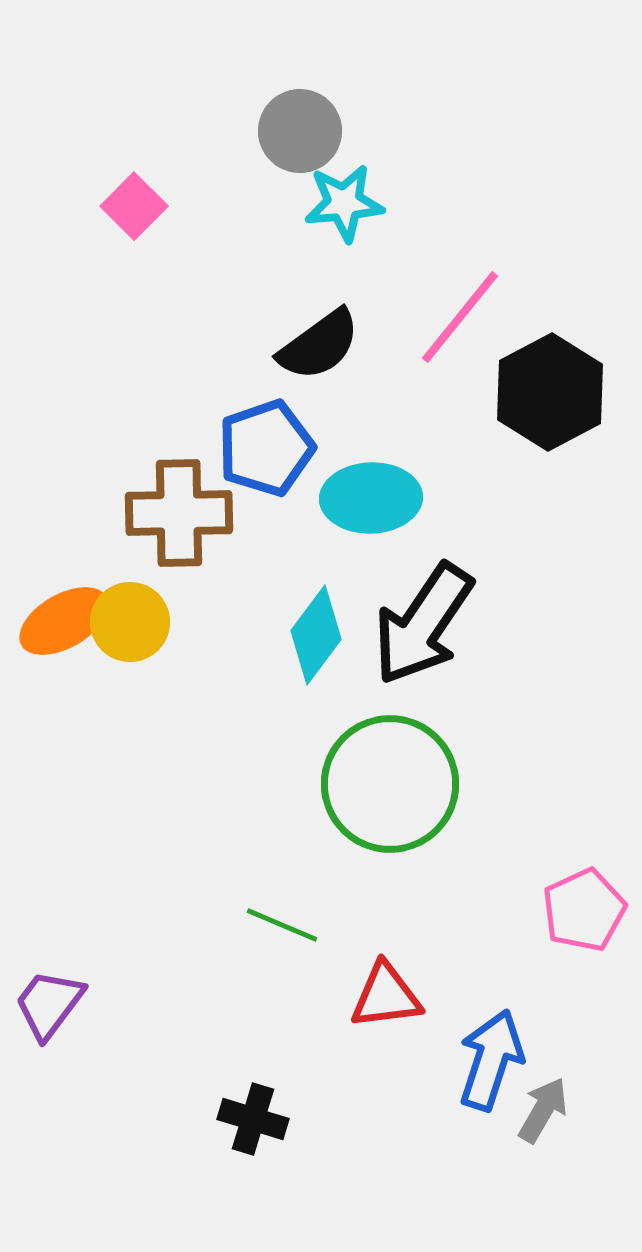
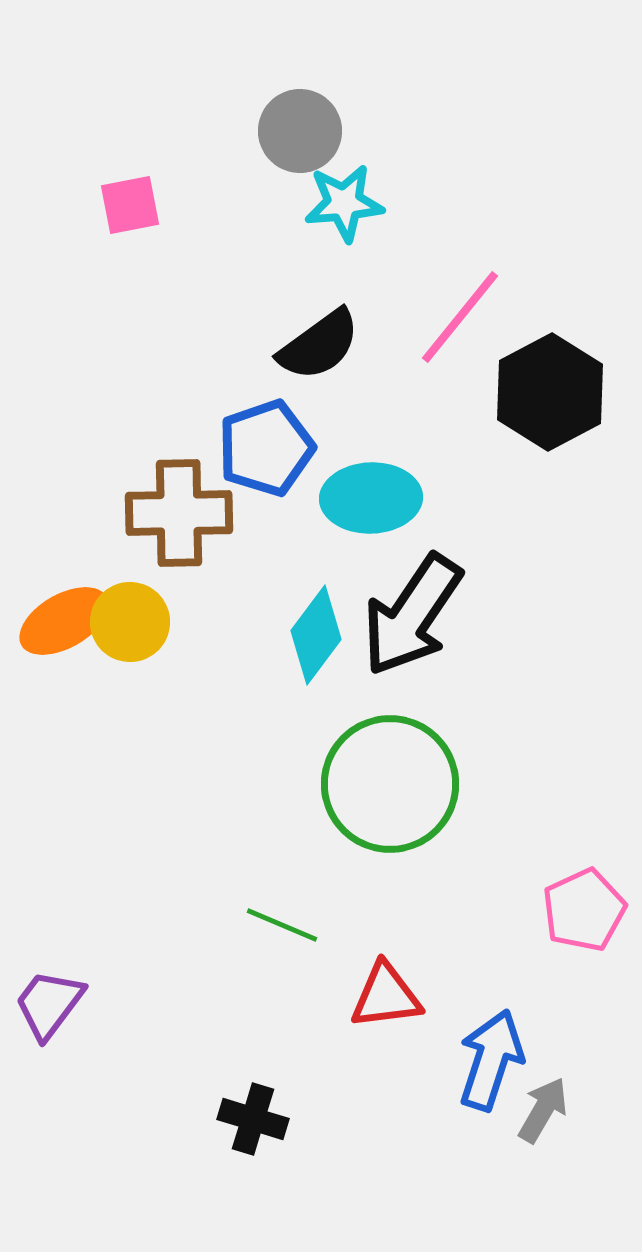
pink square: moved 4 px left, 1 px up; rotated 34 degrees clockwise
black arrow: moved 11 px left, 9 px up
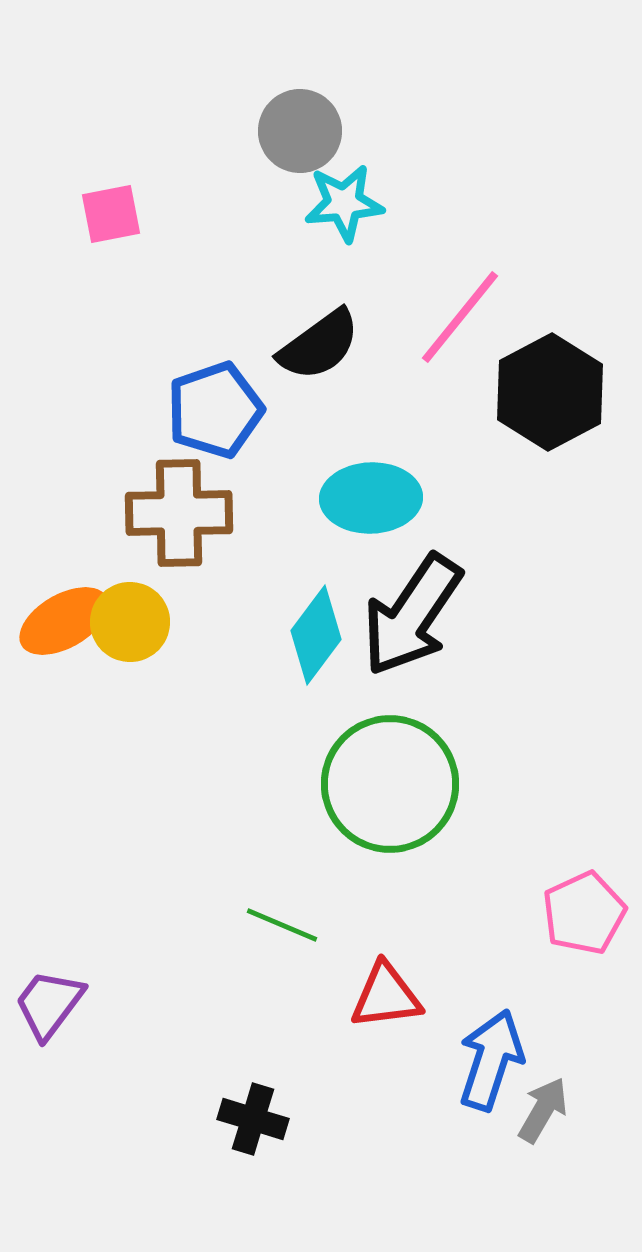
pink square: moved 19 px left, 9 px down
blue pentagon: moved 51 px left, 38 px up
pink pentagon: moved 3 px down
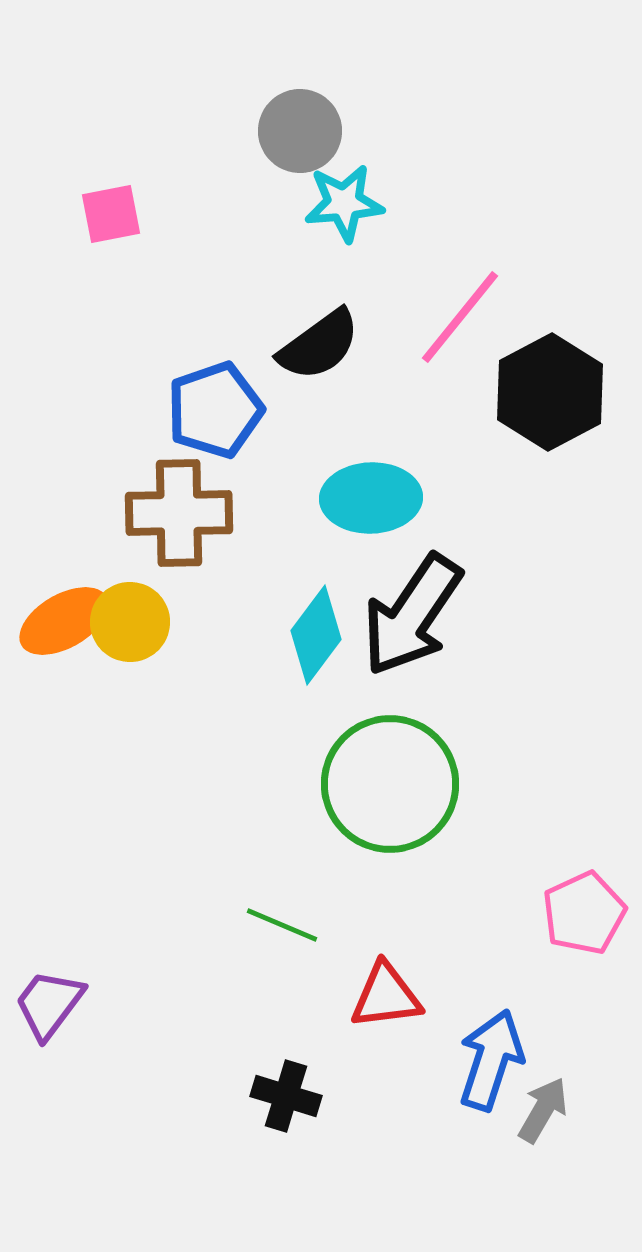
black cross: moved 33 px right, 23 px up
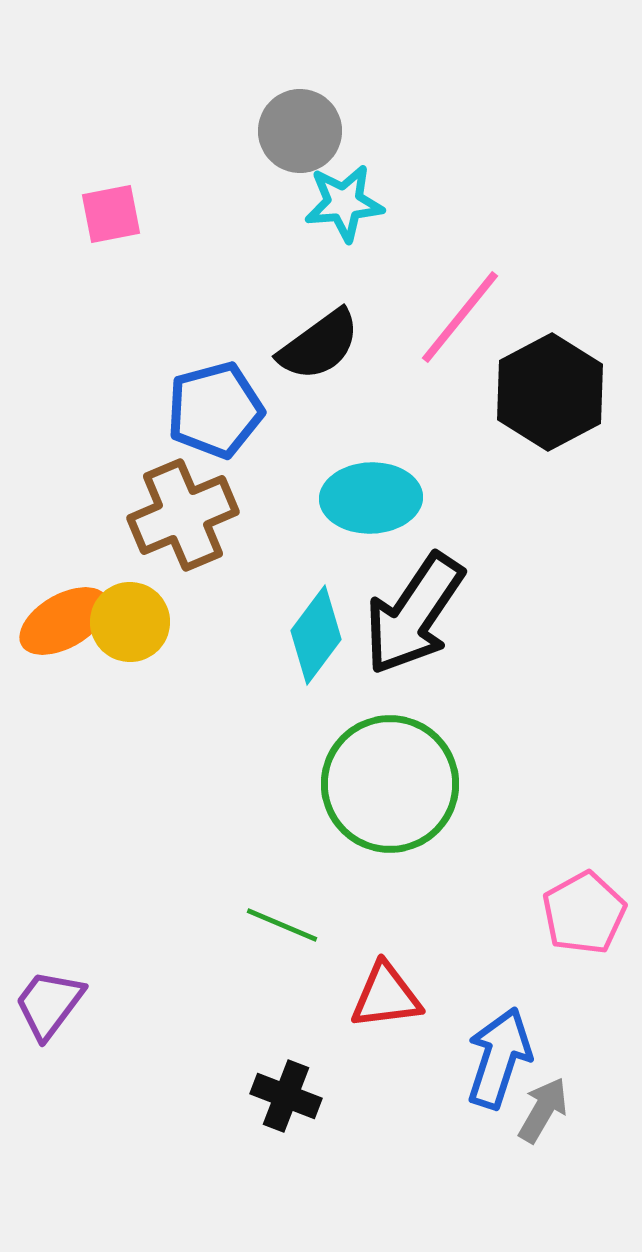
blue pentagon: rotated 4 degrees clockwise
brown cross: moved 4 px right, 2 px down; rotated 22 degrees counterclockwise
black arrow: moved 2 px right, 1 px up
pink pentagon: rotated 4 degrees counterclockwise
blue arrow: moved 8 px right, 2 px up
black cross: rotated 4 degrees clockwise
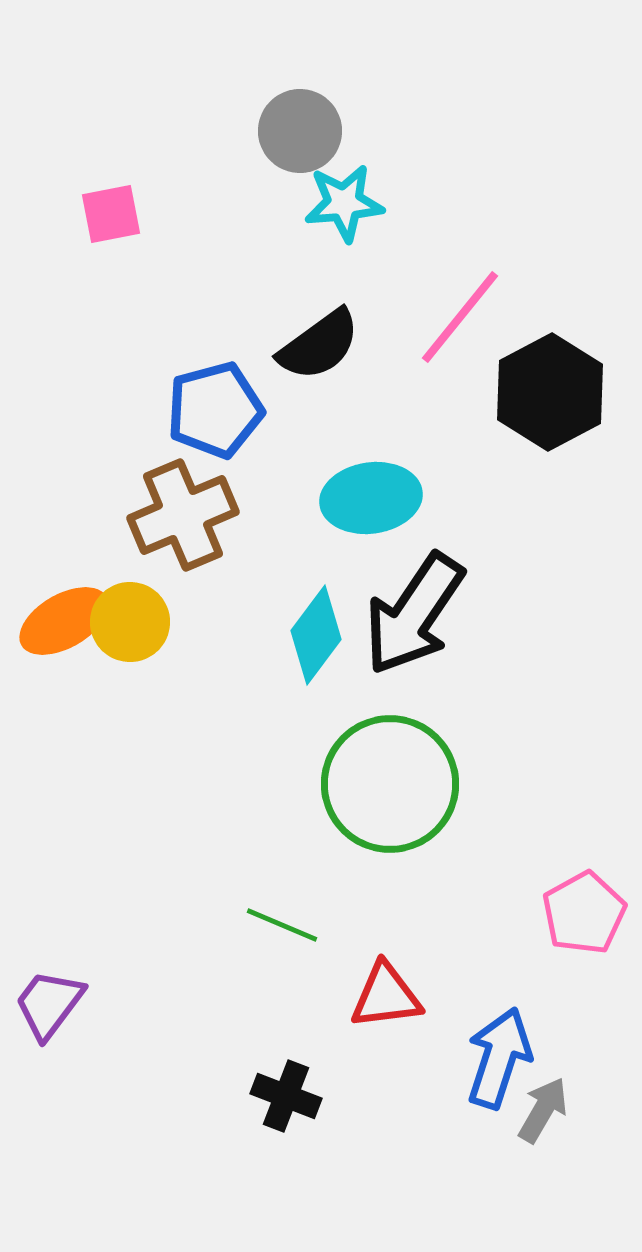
cyan ellipse: rotated 6 degrees counterclockwise
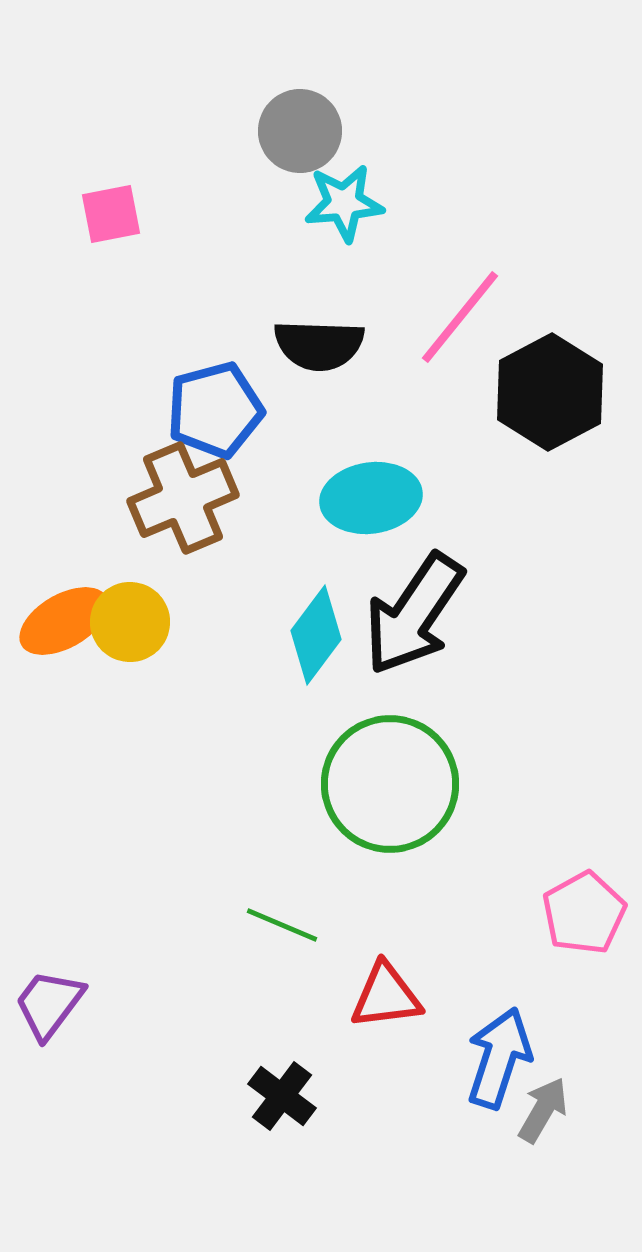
black semicircle: rotated 38 degrees clockwise
brown cross: moved 17 px up
black cross: moved 4 px left; rotated 16 degrees clockwise
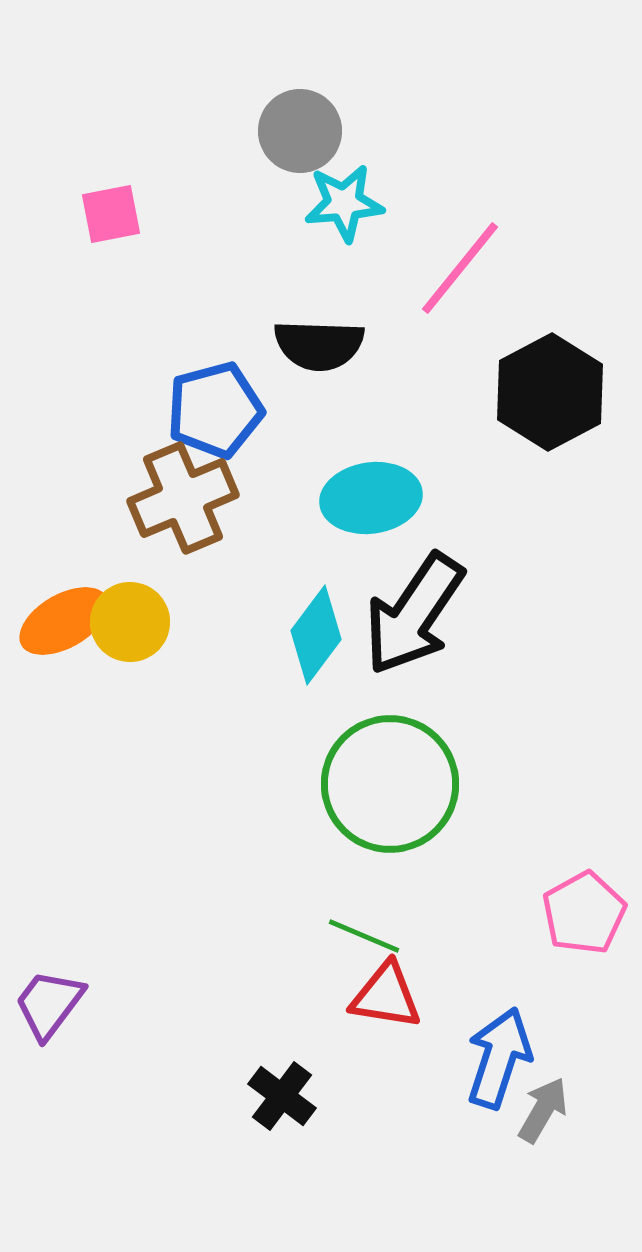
pink line: moved 49 px up
green line: moved 82 px right, 11 px down
red triangle: rotated 16 degrees clockwise
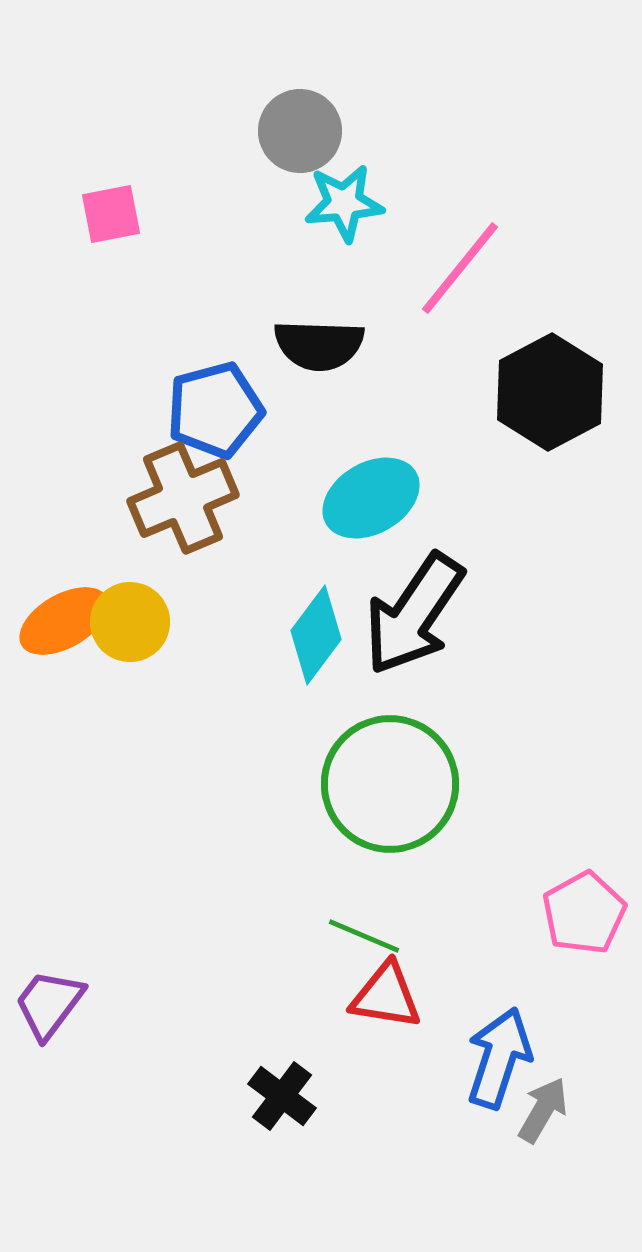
cyan ellipse: rotated 22 degrees counterclockwise
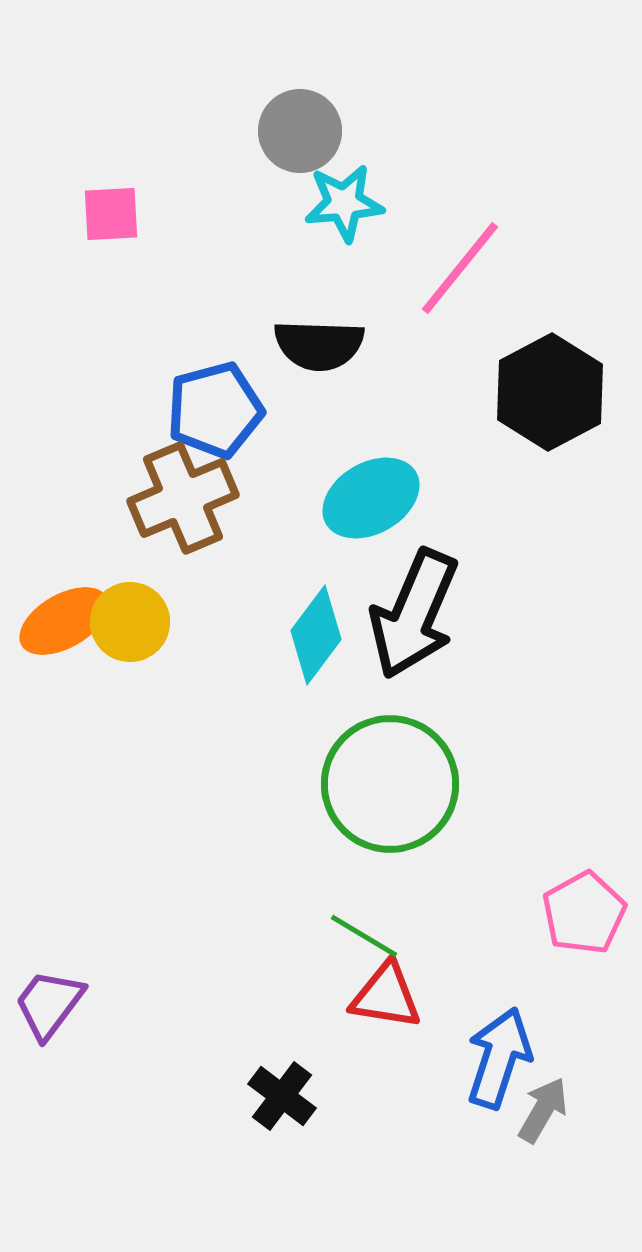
pink square: rotated 8 degrees clockwise
black arrow: rotated 11 degrees counterclockwise
green line: rotated 8 degrees clockwise
